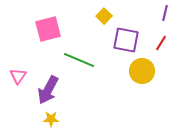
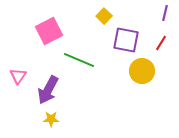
pink square: moved 1 px right, 2 px down; rotated 12 degrees counterclockwise
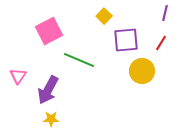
purple square: rotated 16 degrees counterclockwise
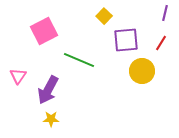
pink square: moved 5 px left
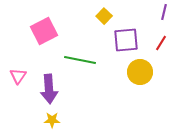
purple line: moved 1 px left, 1 px up
green line: moved 1 px right; rotated 12 degrees counterclockwise
yellow circle: moved 2 px left, 1 px down
purple arrow: moved 1 px right, 1 px up; rotated 32 degrees counterclockwise
yellow star: moved 1 px right, 1 px down
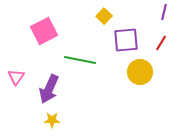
pink triangle: moved 2 px left, 1 px down
purple arrow: rotated 28 degrees clockwise
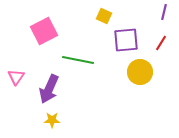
yellow square: rotated 21 degrees counterclockwise
green line: moved 2 px left
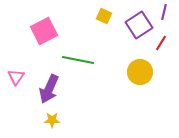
purple square: moved 13 px right, 15 px up; rotated 28 degrees counterclockwise
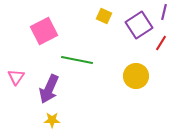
green line: moved 1 px left
yellow circle: moved 4 px left, 4 px down
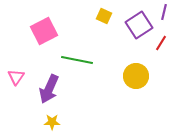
yellow star: moved 2 px down
